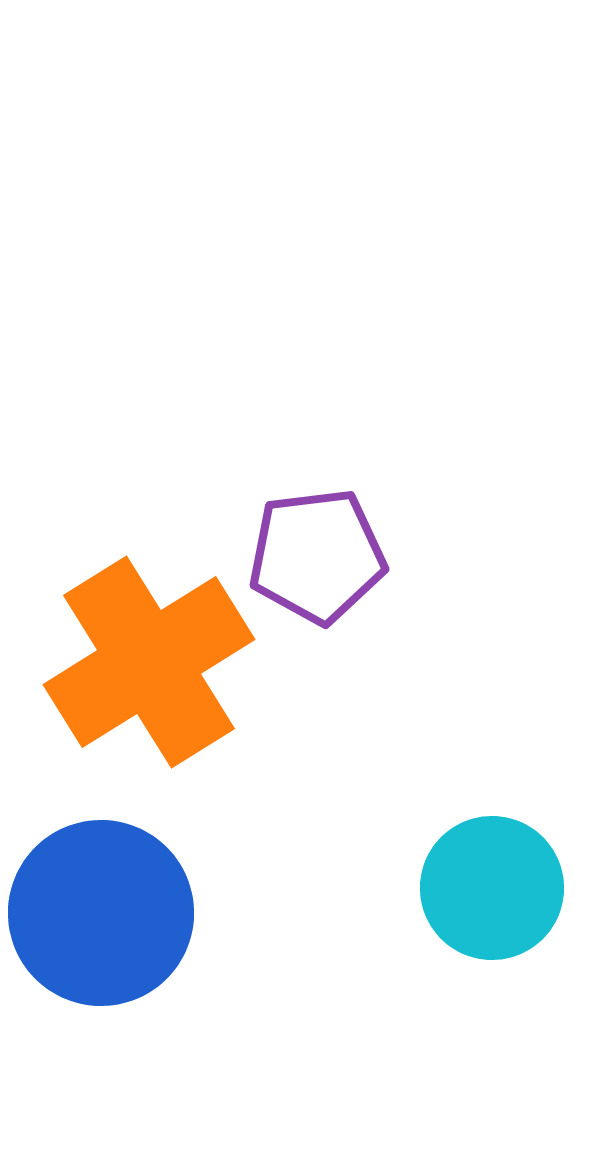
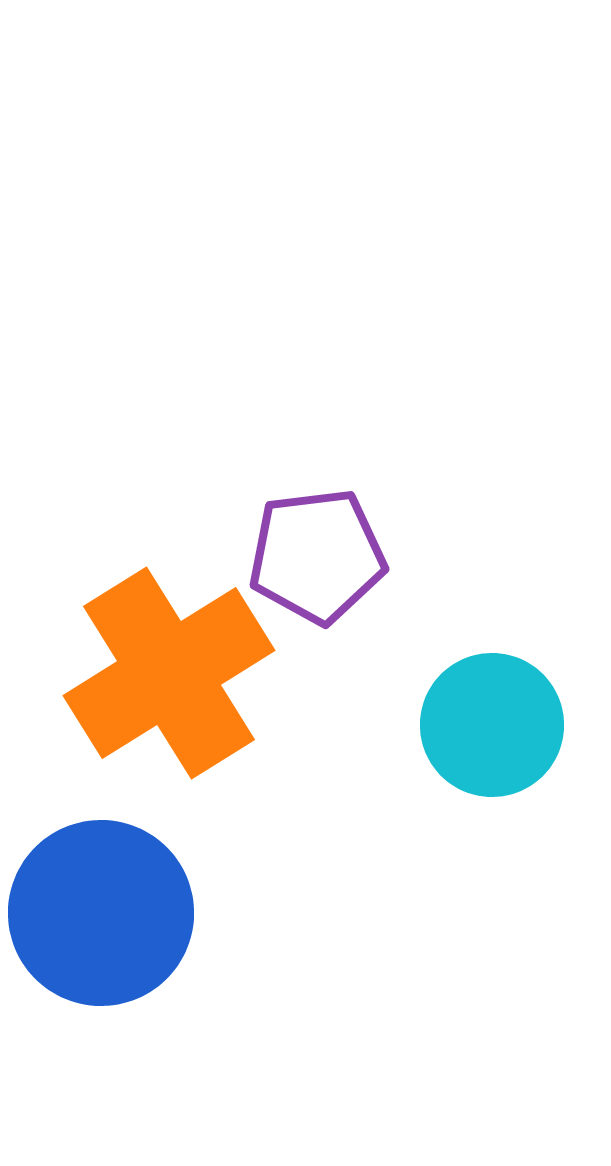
orange cross: moved 20 px right, 11 px down
cyan circle: moved 163 px up
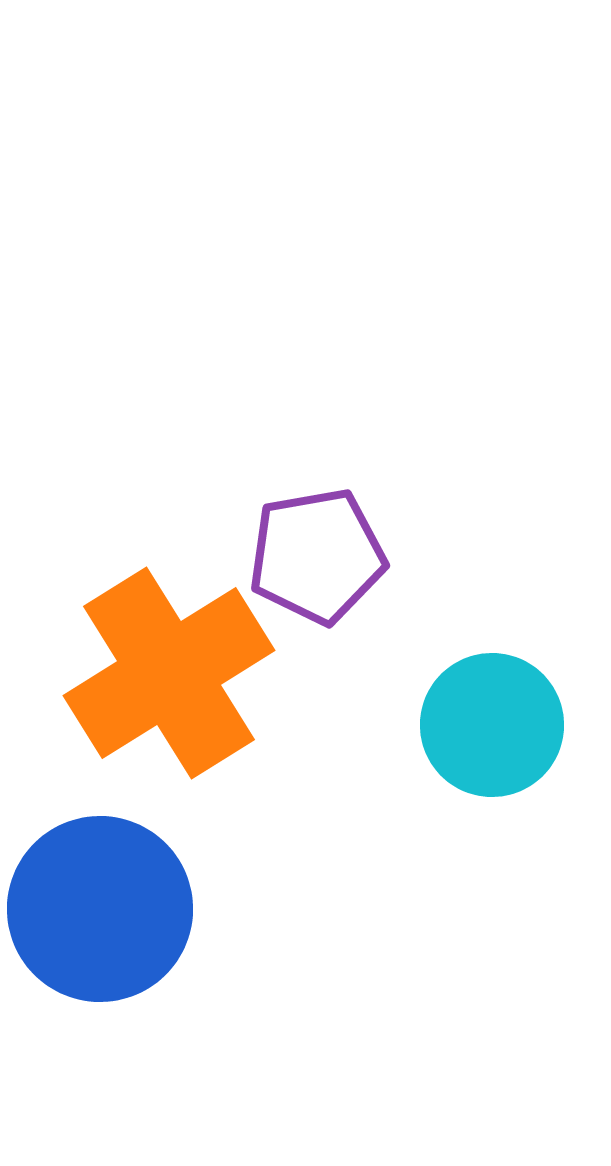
purple pentagon: rotated 3 degrees counterclockwise
blue circle: moved 1 px left, 4 px up
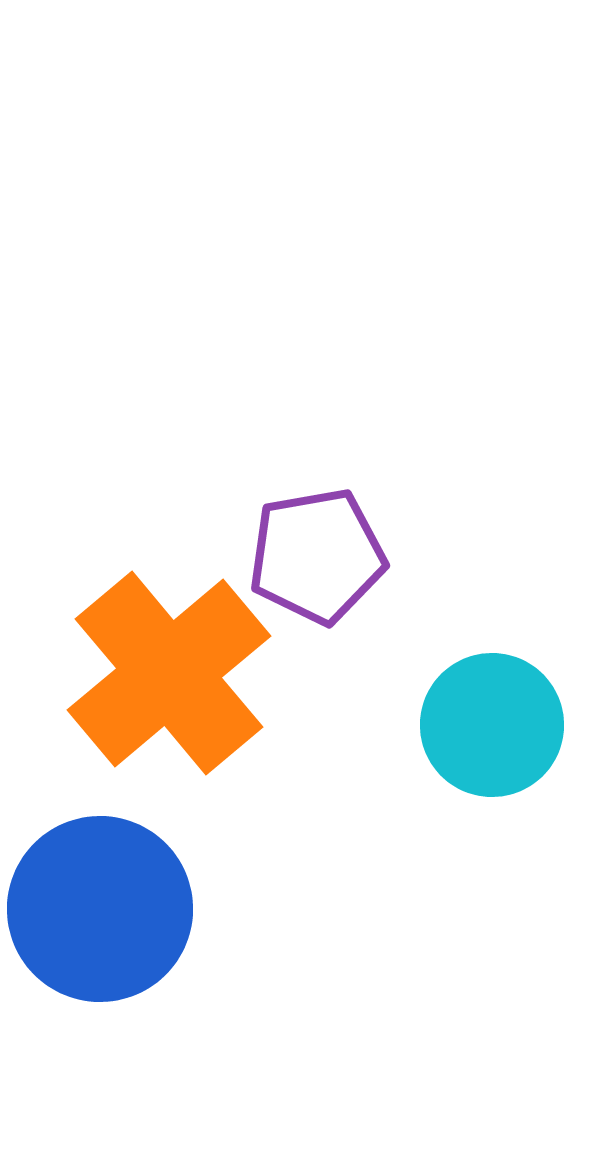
orange cross: rotated 8 degrees counterclockwise
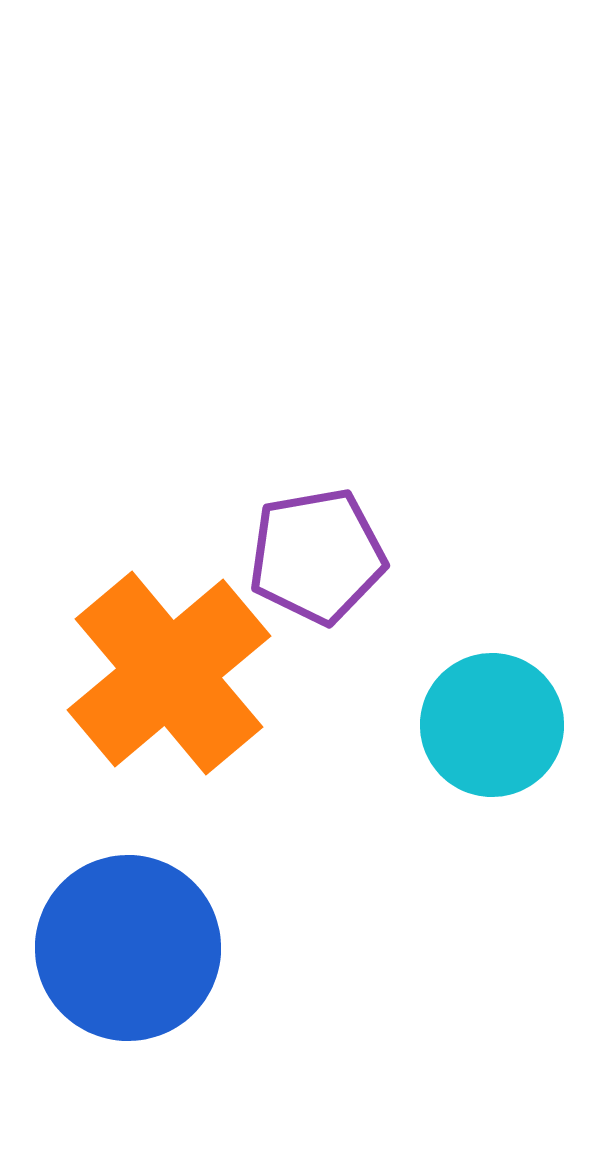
blue circle: moved 28 px right, 39 px down
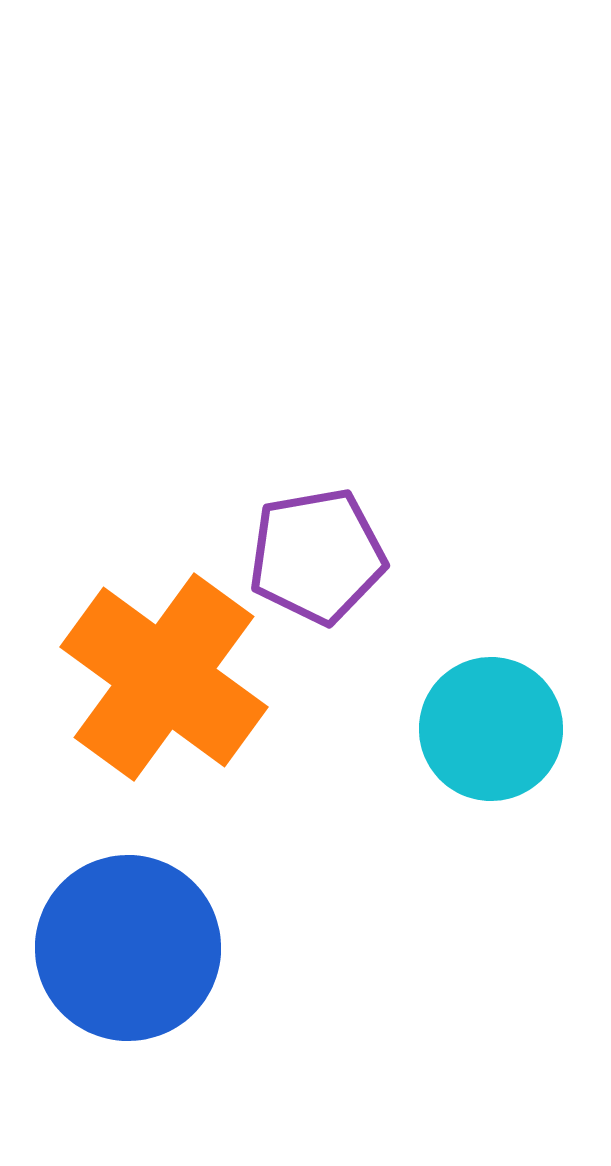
orange cross: moved 5 px left, 4 px down; rotated 14 degrees counterclockwise
cyan circle: moved 1 px left, 4 px down
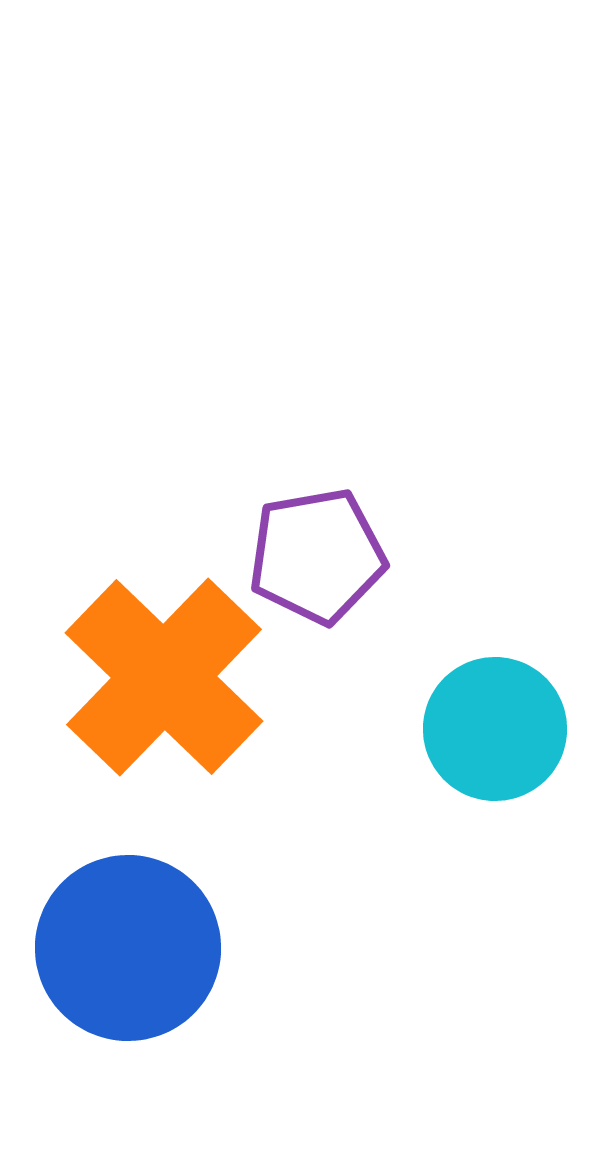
orange cross: rotated 8 degrees clockwise
cyan circle: moved 4 px right
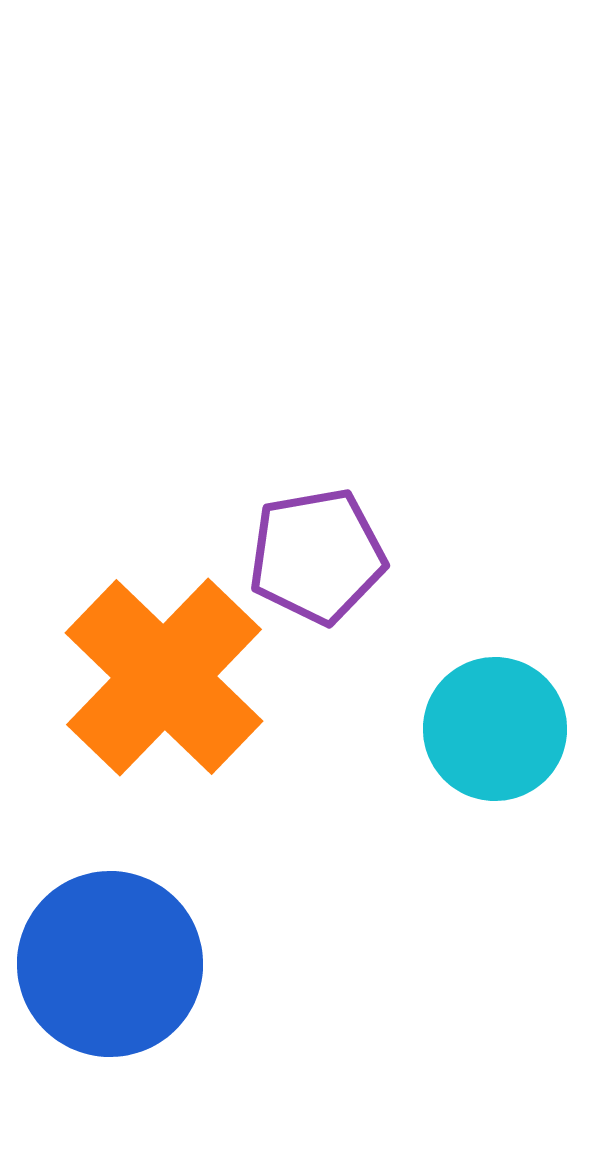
blue circle: moved 18 px left, 16 px down
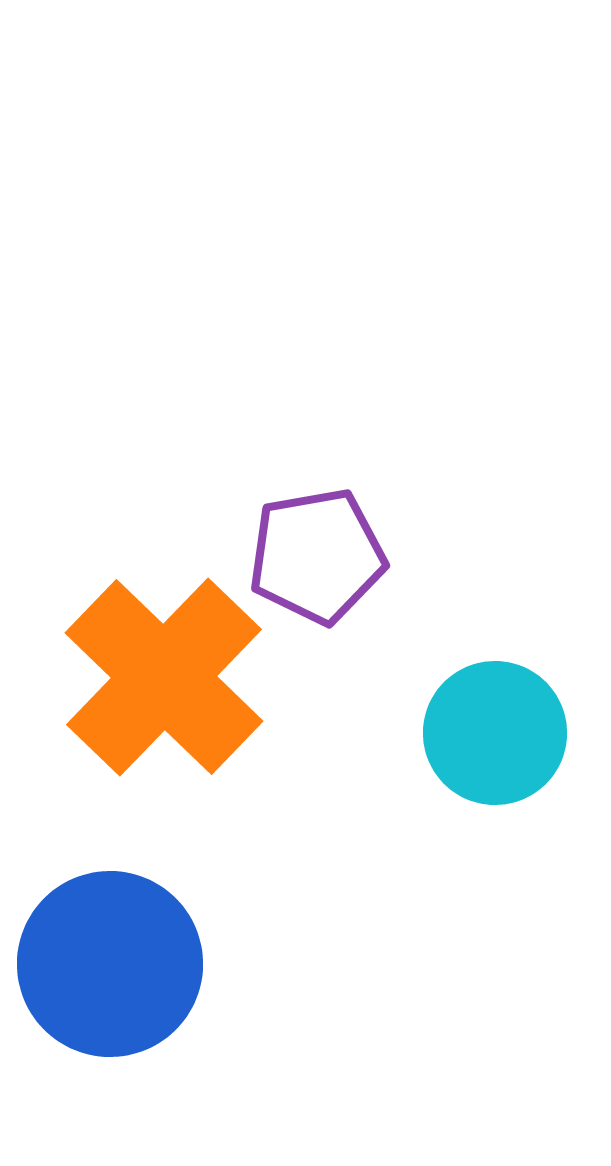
cyan circle: moved 4 px down
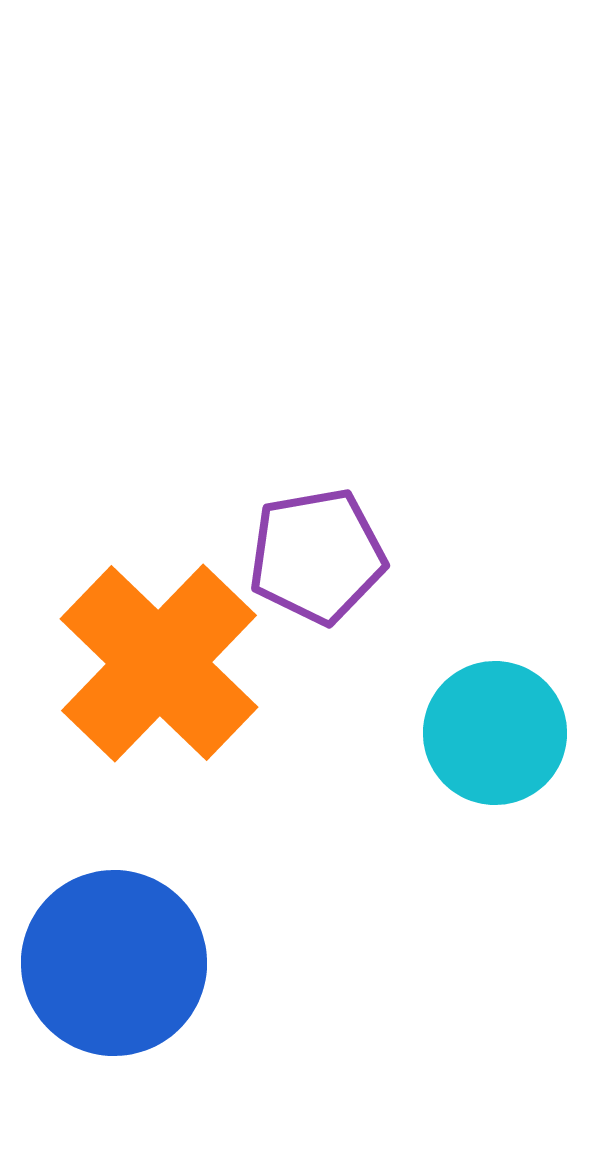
orange cross: moved 5 px left, 14 px up
blue circle: moved 4 px right, 1 px up
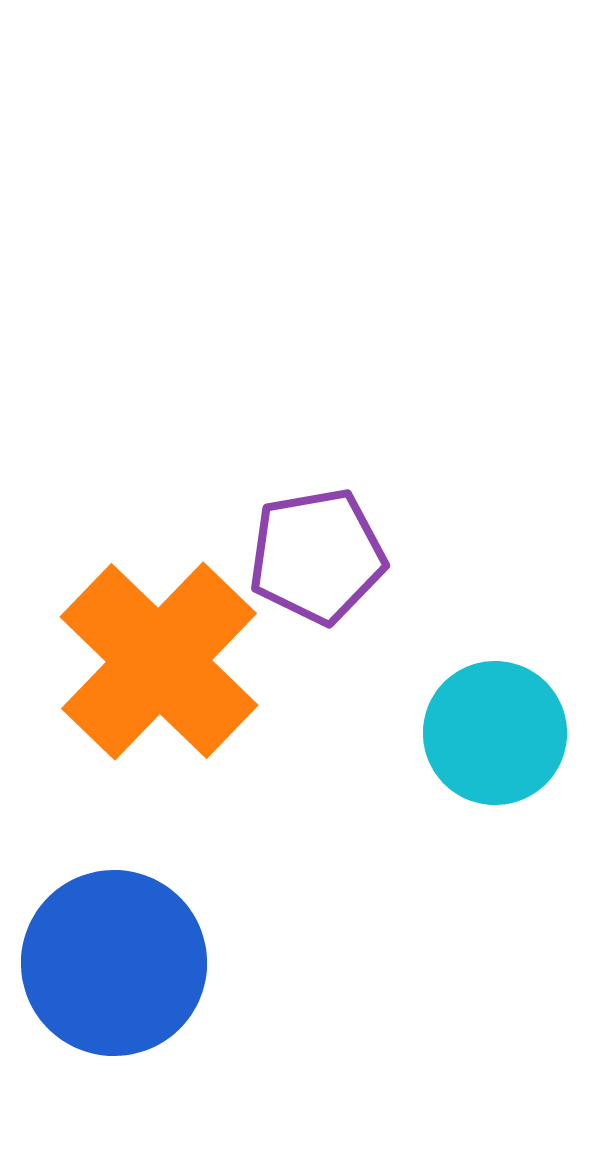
orange cross: moved 2 px up
